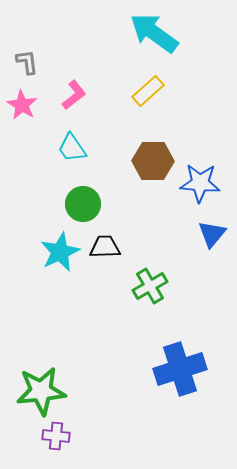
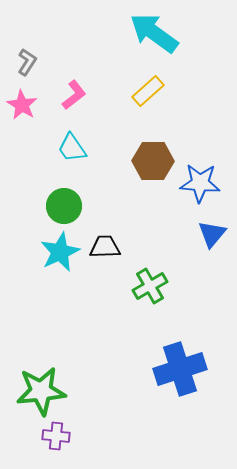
gray L-shape: rotated 40 degrees clockwise
green circle: moved 19 px left, 2 px down
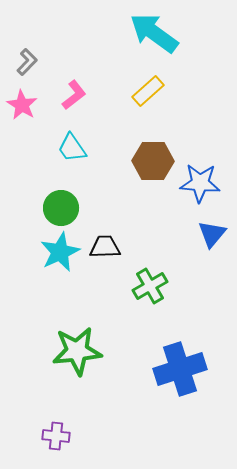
gray L-shape: rotated 12 degrees clockwise
green circle: moved 3 px left, 2 px down
green star: moved 36 px right, 40 px up
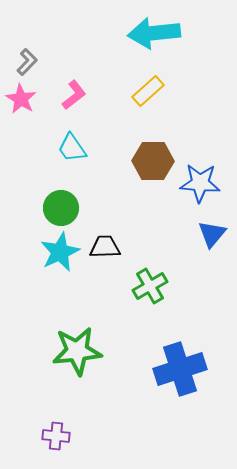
cyan arrow: rotated 42 degrees counterclockwise
pink star: moved 1 px left, 6 px up
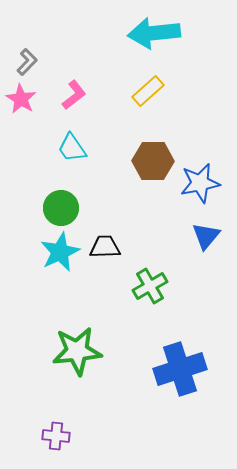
blue star: rotated 15 degrees counterclockwise
blue triangle: moved 6 px left, 2 px down
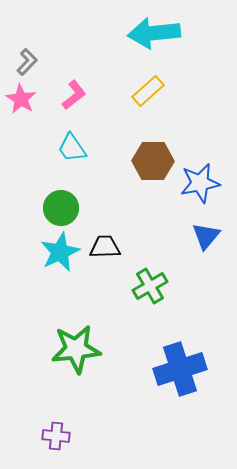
green star: moved 1 px left, 2 px up
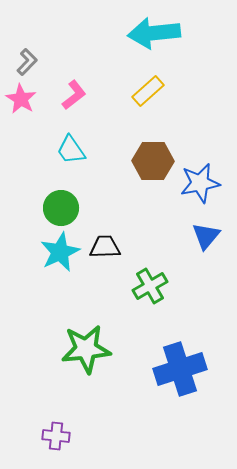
cyan trapezoid: moved 1 px left, 2 px down
green star: moved 10 px right
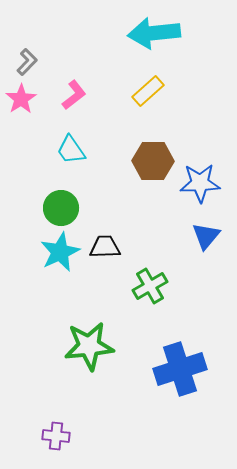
pink star: rotated 8 degrees clockwise
blue star: rotated 9 degrees clockwise
green star: moved 3 px right, 3 px up
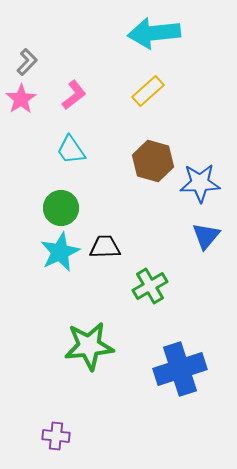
brown hexagon: rotated 15 degrees clockwise
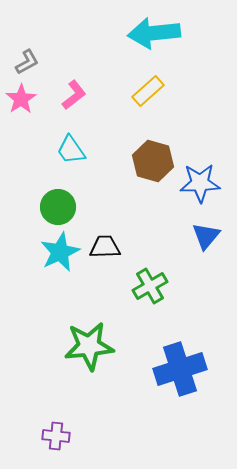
gray L-shape: rotated 16 degrees clockwise
green circle: moved 3 px left, 1 px up
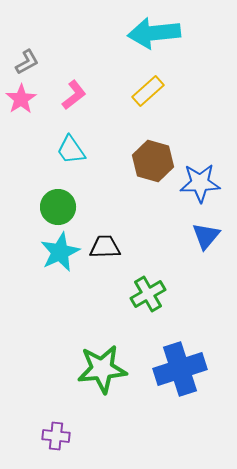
green cross: moved 2 px left, 8 px down
green star: moved 13 px right, 23 px down
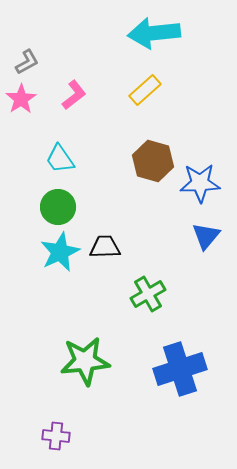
yellow rectangle: moved 3 px left, 1 px up
cyan trapezoid: moved 11 px left, 9 px down
green star: moved 17 px left, 8 px up
